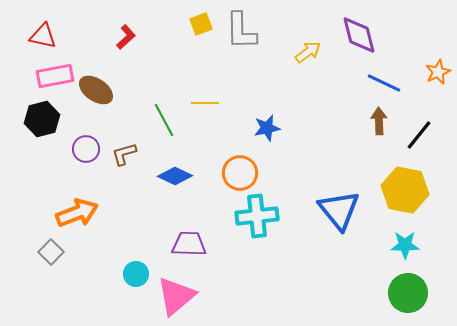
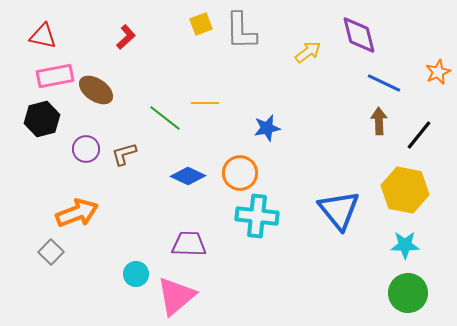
green line: moved 1 px right, 2 px up; rotated 24 degrees counterclockwise
blue diamond: moved 13 px right
cyan cross: rotated 12 degrees clockwise
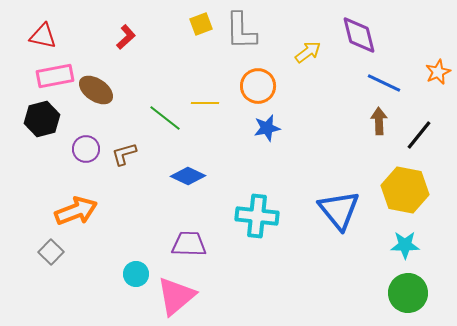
orange circle: moved 18 px right, 87 px up
orange arrow: moved 1 px left, 2 px up
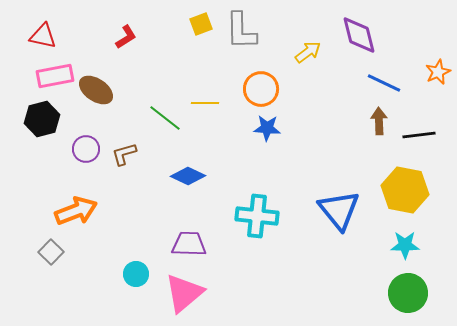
red L-shape: rotated 10 degrees clockwise
orange circle: moved 3 px right, 3 px down
blue star: rotated 16 degrees clockwise
black line: rotated 44 degrees clockwise
pink triangle: moved 8 px right, 3 px up
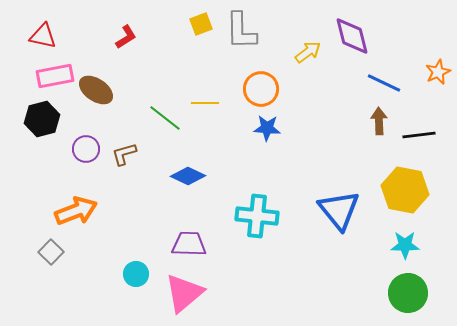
purple diamond: moved 7 px left, 1 px down
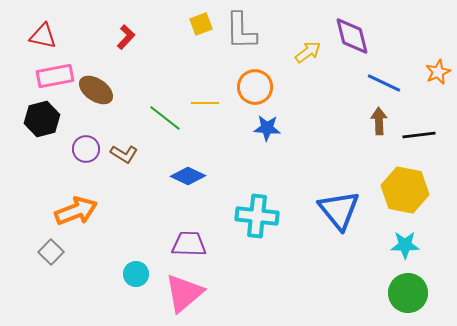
red L-shape: rotated 15 degrees counterclockwise
orange circle: moved 6 px left, 2 px up
brown L-shape: rotated 132 degrees counterclockwise
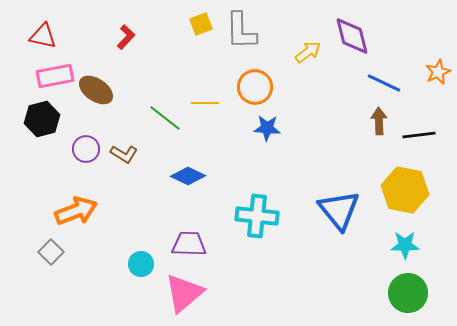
cyan circle: moved 5 px right, 10 px up
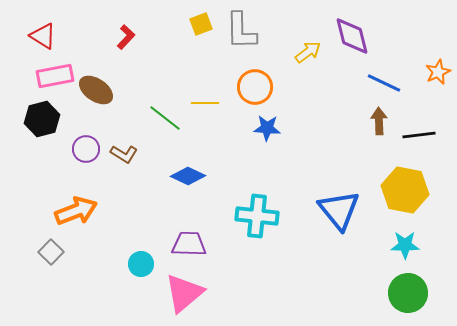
red triangle: rotated 20 degrees clockwise
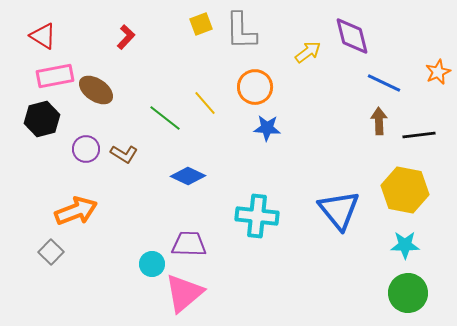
yellow line: rotated 48 degrees clockwise
cyan circle: moved 11 px right
